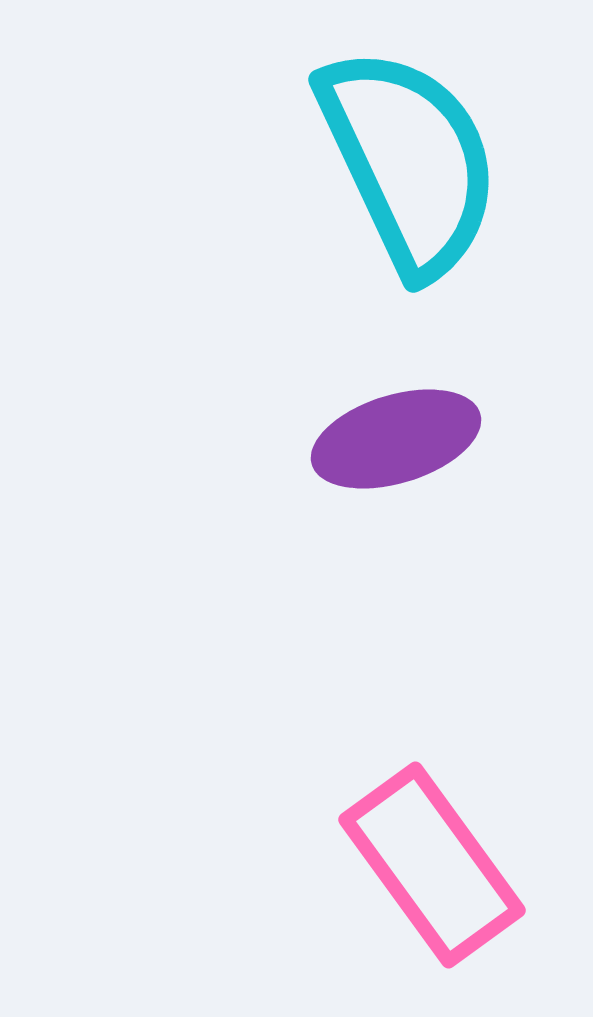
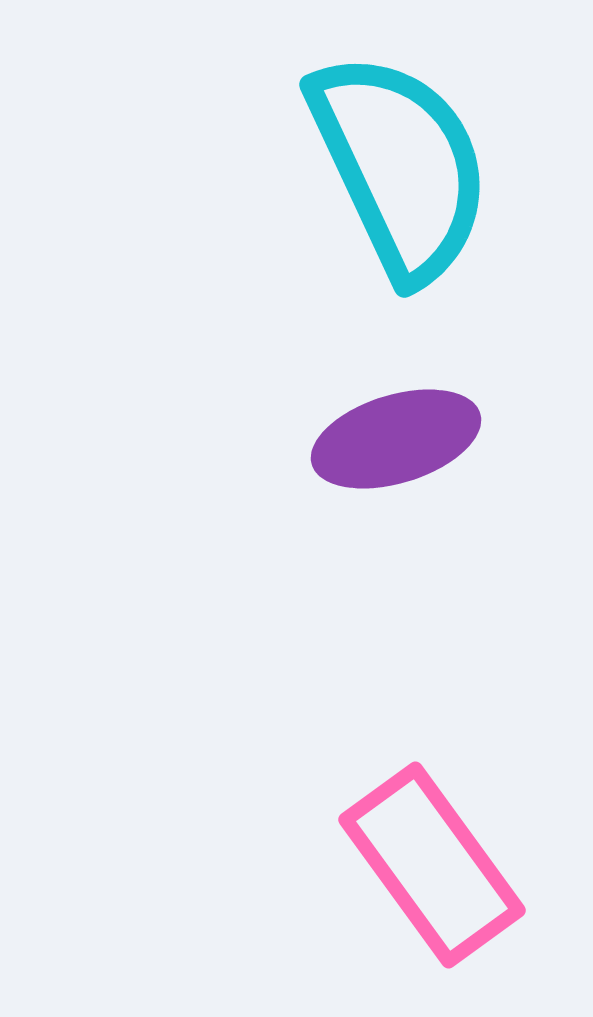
cyan semicircle: moved 9 px left, 5 px down
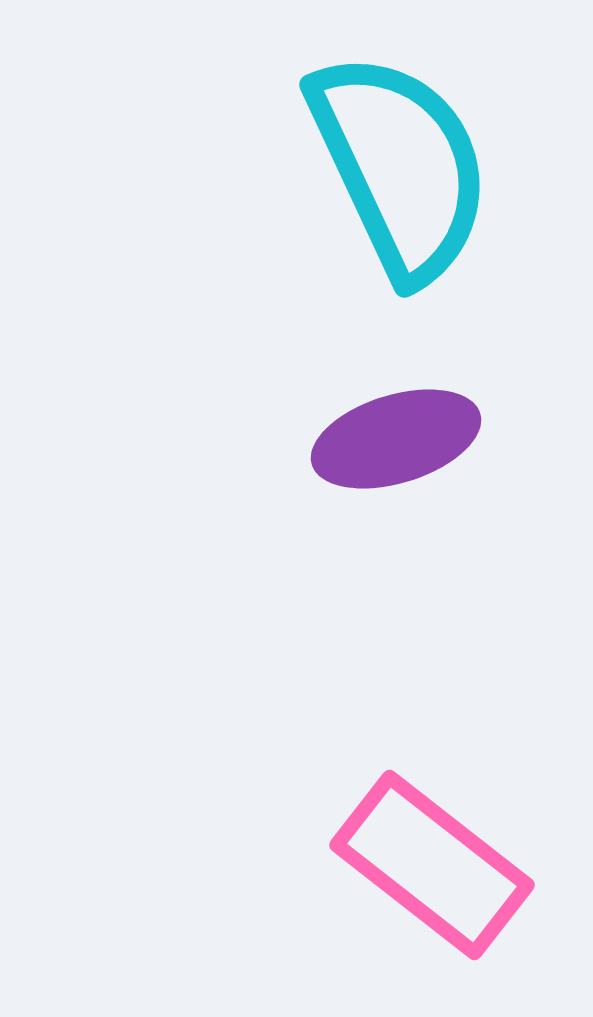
pink rectangle: rotated 16 degrees counterclockwise
